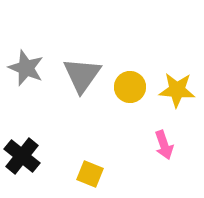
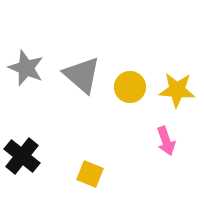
gray triangle: rotated 24 degrees counterclockwise
pink arrow: moved 2 px right, 4 px up
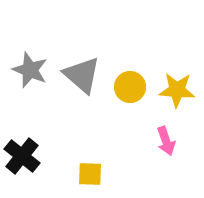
gray star: moved 4 px right, 2 px down
yellow square: rotated 20 degrees counterclockwise
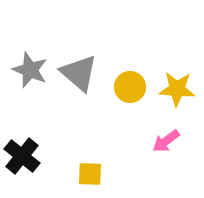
gray triangle: moved 3 px left, 2 px up
yellow star: moved 1 px up
pink arrow: rotated 72 degrees clockwise
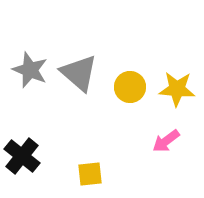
yellow square: rotated 8 degrees counterclockwise
